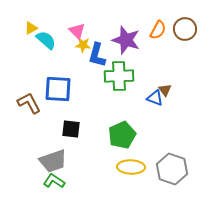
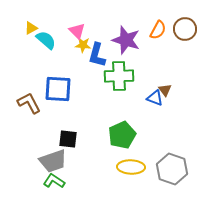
black square: moved 3 px left, 10 px down
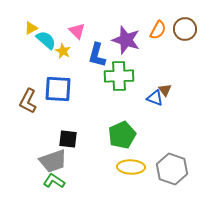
yellow star: moved 20 px left, 6 px down; rotated 21 degrees clockwise
brown L-shape: moved 1 px left, 2 px up; rotated 125 degrees counterclockwise
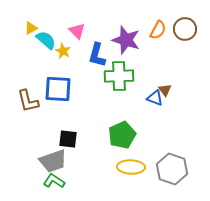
brown L-shape: rotated 40 degrees counterclockwise
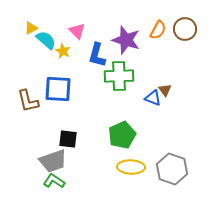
blue triangle: moved 2 px left
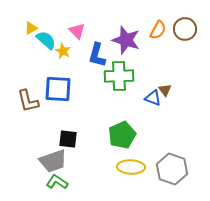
green L-shape: moved 3 px right, 1 px down
